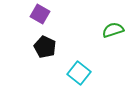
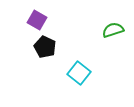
purple square: moved 3 px left, 6 px down
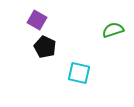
cyan square: rotated 25 degrees counterclockwise
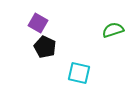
purple square: moved 1 px right, 3 px down
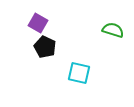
green semicircle: rotated 35 degrees clockwise
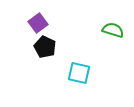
purple square: rotated 24 degrees clockwise
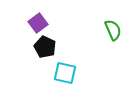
green semicircle: rotated 50 degrees clockwise
cyan square: moved 14 px left
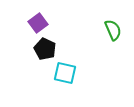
black pentagon: moved 2 px down
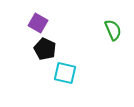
purple square: rotated 24 degrees counterclockwise
